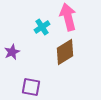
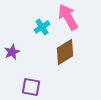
pink arrow: rotated 16 degrees counterclockwise
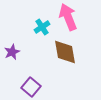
pink arrow: rotated 8 degrees clockwise
brown diamond: rotated 68 degrees counterclockwise
purple square: rotated 30 degrees clockwise
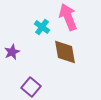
cyan cross: rotated 21 degrees counterclockwise
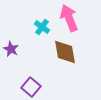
pink arrow: moved 1 px right, 1 px down
purple star: moved 1 px left, 3 px up; rotated 21 degrees counterclockwise
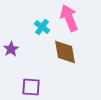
purple star: rotated 14 degrees clockwise
purple square: rotated 36 degrees counterclockwise
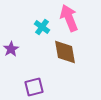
purple square: moved 3 px right; rotated 18 degrees counterclockwise
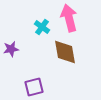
pink arrow: rotated 8 degrees clockwise
purple star: rotated 21 degrees clockwise
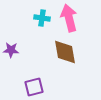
cyan cross: moved 9 px up; rotated 28 degrees counterclockwise
purple star: moved 1 px down; rotated 14 degrees clockwise
